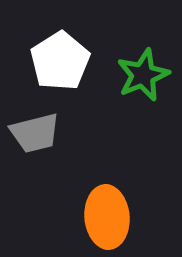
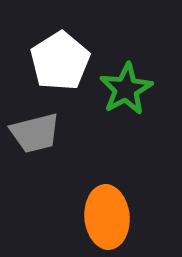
green star: moved 17 px left, 14 px down; rotated 6 degrees counterclockwise
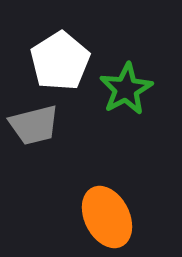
gray trapezoid: moved 1 px left, 8 px up
orange ellipse: rotated 22 degrees counterclockwise
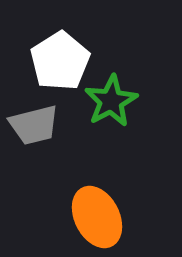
green star: moved 15 px left, 12 px down
orange ellipse: moved 10 px left
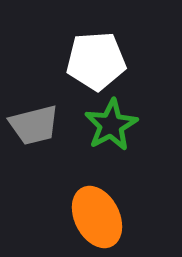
white pentagon: moved 36 px right; rotated 28 degrees clockwise
green star: moved 24 px down
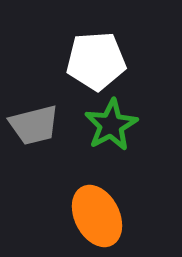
orange ellipse: moved 1 px up
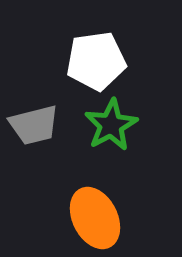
white pentagon: rotated 4 degrees counterclockwise
orange ellipse: moved 2 px left, 2 px down
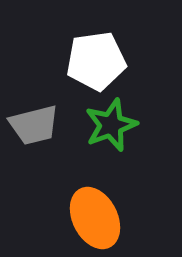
green star: rotated 8 degrees clockwise
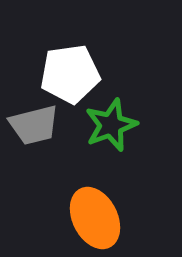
white pentagon: moved 26 px left, 13 px down
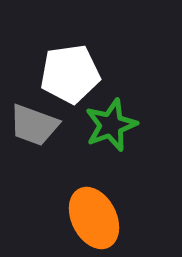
gray trapezoid: rotated 34 degrees clockwise
orange ellipse: moved 1 px left
